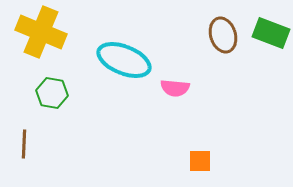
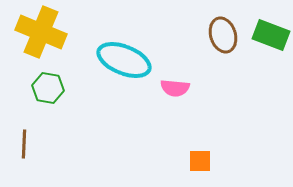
green rectangle: moved 2 px down
green hexagon: moved 4 px left, 5 px up
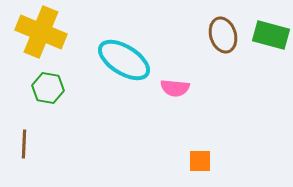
green rectangle: rotated 6 degrees counterclockwise
cyan ellipse: rotated 10 degrees clockwise
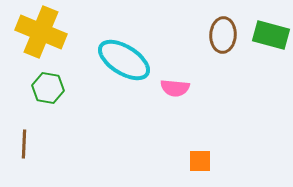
brown ellipse: rotated 20 degrees clockwise
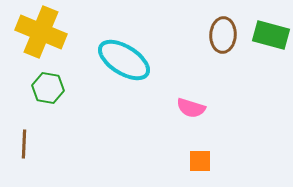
pink semicircle: moved 16 px right, 20 px down; rotated 12 degrees clockwise
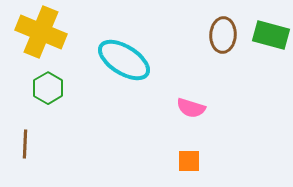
green hexagon: rotated 20 degrees clockwise
brown line: moved 1 px right
orange square: moved 11 px left
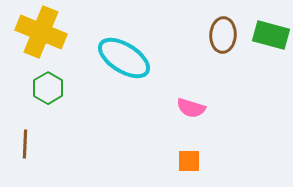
cyan ellipse: moved 2 px up
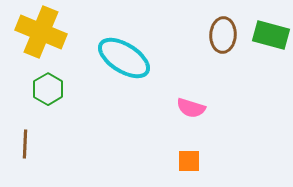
green hexagon: moved 1 px down
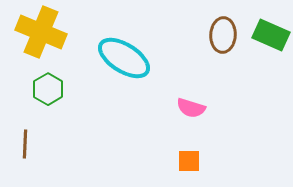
green rectangle: rotated 9 degrees clockwise
